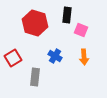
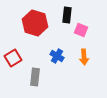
blue cross: moved 2 px right
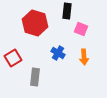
black rectangle: moved 4 px up
pink square: moved 1 px up
blue cross: moved 1 px right, 3 px up
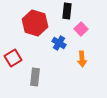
pink square: rotated 24 degrees clockwise
blue cross: moved 1 px right, 10 px up
orange arrow: moved 2 px left, 2 px down
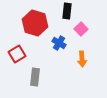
red square: moved 4 px right, 4 px up
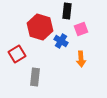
red hexagon: moved 5 px right, 4 px down
pink square: rotated 24 degrees clockwise
blue cross: moved 2 px right, 2 px up
orange arrow: moved 1 px left
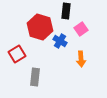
black rectangle: moved 1 px left
pink square: rotated 16 degrees counterclockwise
blue cross: moved 1 px left
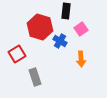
gray rectangle: rotated 24 degrees counterclockwise
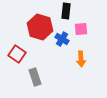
pink square: rotated 32 degrees clockwise
blue cross: moved 2 px right, 2 px up
red square: rotated 24 degrees counterclockwise
